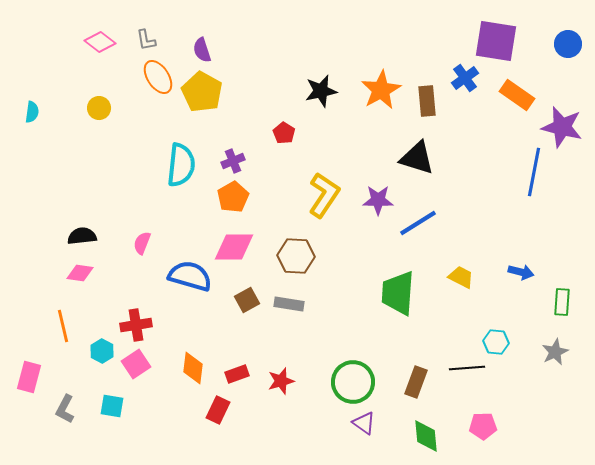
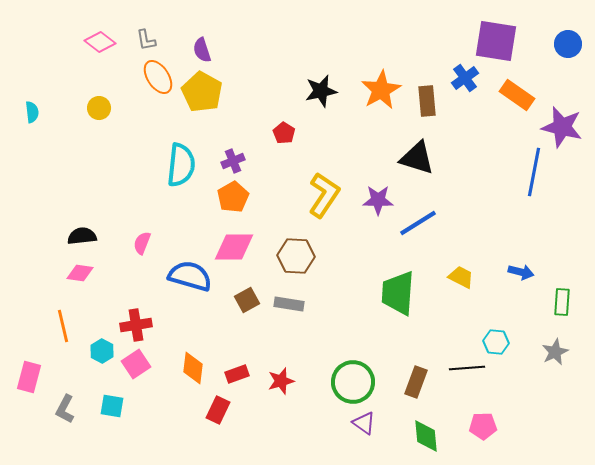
cyan semicircle at (32, 112): rotated 15 degrees counterclockwise
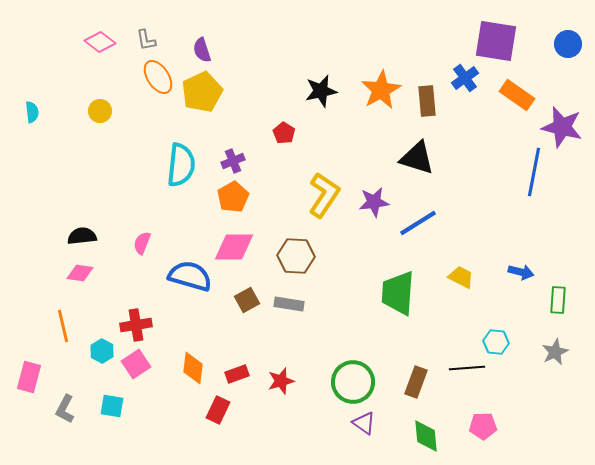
yellow pentagon at (202, 92): rotated 18 degrees clockwise
yellow circle at (99, 108): moved 1 px right, 3 px down
purple star at (378, 200): moved 4 px left, 2 px down; rotated 8 degrees counterclockwise
green rectangle at (562, 302): moved 4 px left, 2 px up
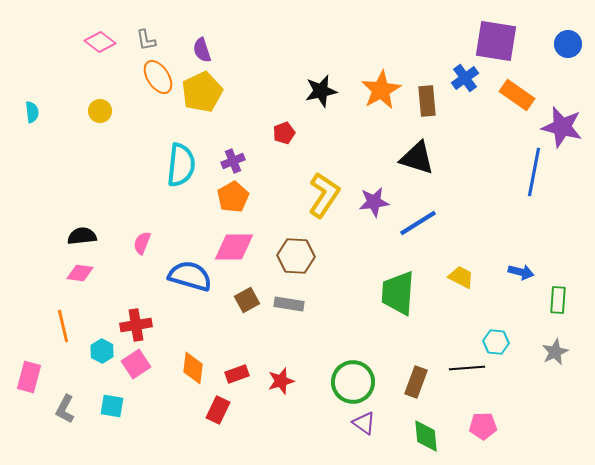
red pentagon at (284, 133): rotated 20 degrees clockwise
